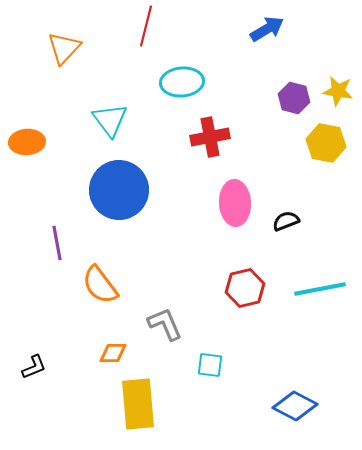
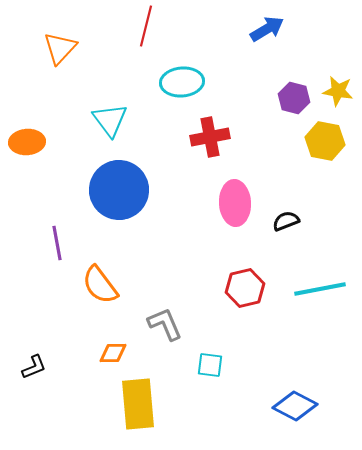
orange triangle: moved 4 px left
yellow hexagon: moved 1 px left, 2 px up
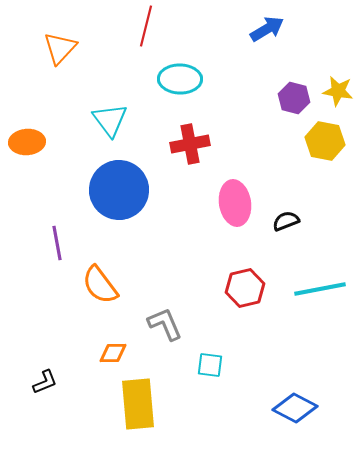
cyan ellipse: moved 2 px left, 3 px up; rotated 6 degrees clockwise
red cross: moved 20 px left, 7 px down
pink ellipse: rotated 6 degrees counterclockwise
black L-shape: moved 11 px right, 15 px down
blue diamond: moved 2 px down
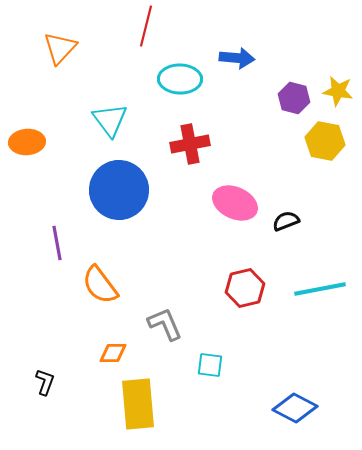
blue arrow: moved 30 px left, 29 px down; rotated 36 degrees clockwise
pink ellipse: rotated 57 degrees counterclockwise
black L-shape: rotated 48 degrees counterclockwise
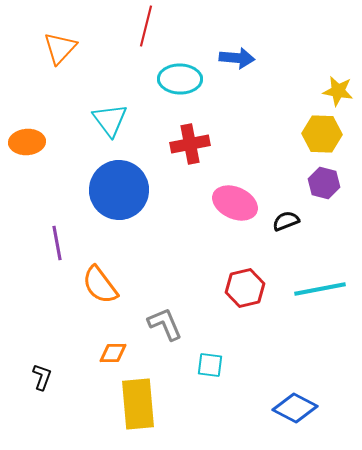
purple hexagon: moved 30 px right, 85 px down
yellow hexagon: moved 3 px left, 7 px up; rotated 9 degrees counterclockwise
black L-shape: moved 3 px left, 5 px up
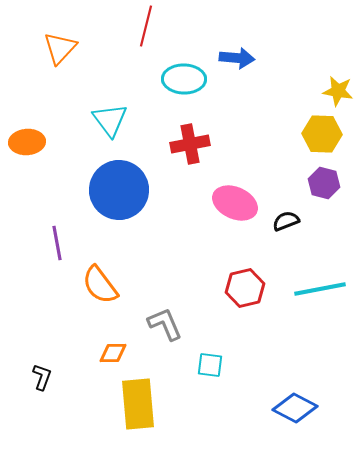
cyan ellipse: moved 4 px right
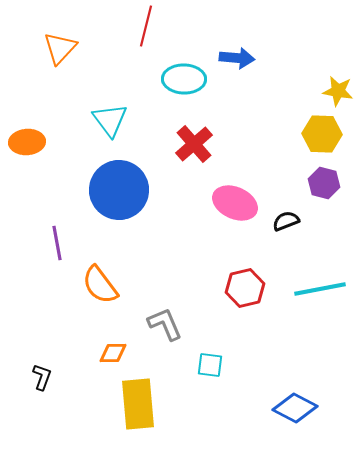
red cross: moved 4 px right; rotated 30 degrees counterclockwise
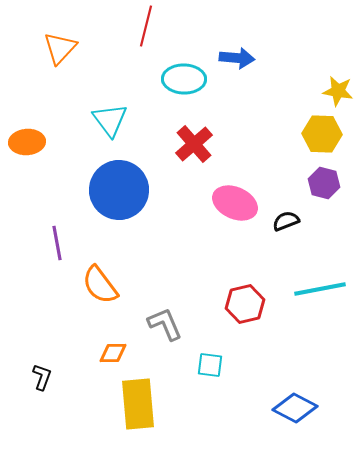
red hexagon: moved 16 px down
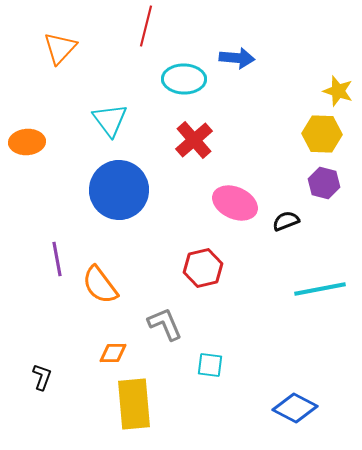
yellow star: rotated 8 degrees clockwise
red cross: moved 4 px up
purple line: moved 16 px down
red hexagon: moved 42 px left, 36 px up
yellow rectangle: moved 4 px left
